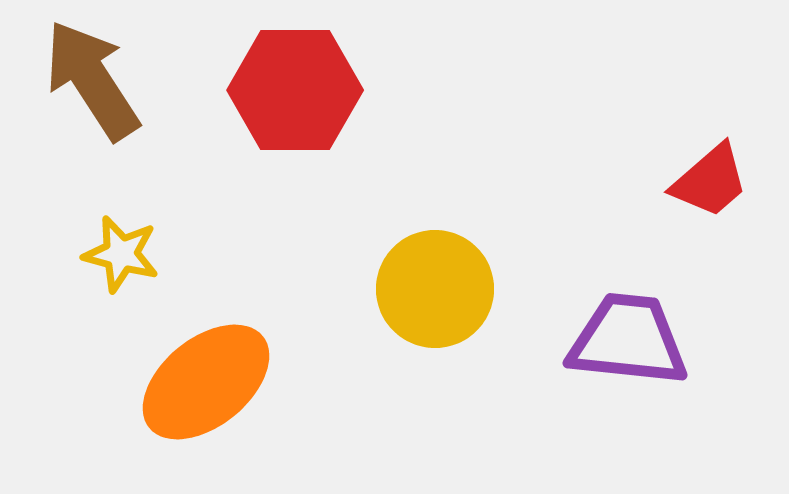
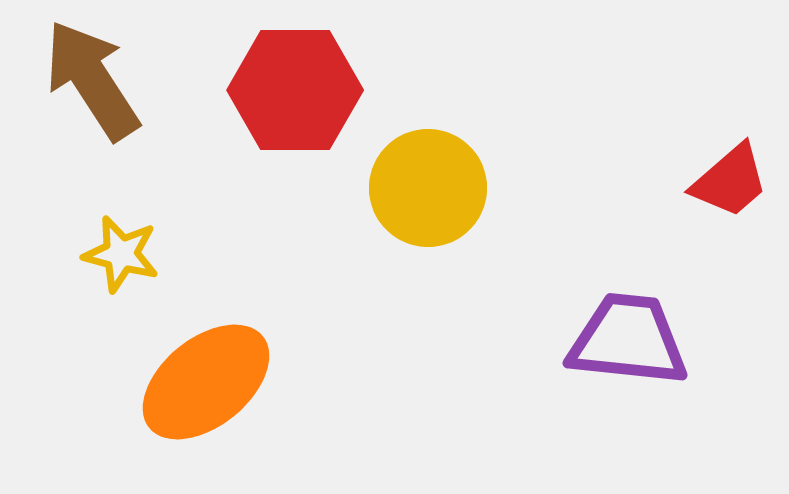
red trapezoid: moved 20 px right
yellow circle: moved 7 px left, 101 px up
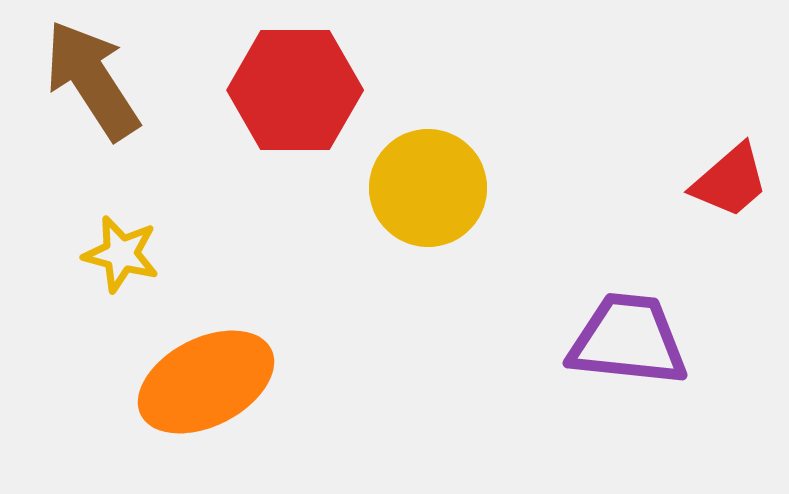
orange ellipse: rotated 12 degrees clockwise
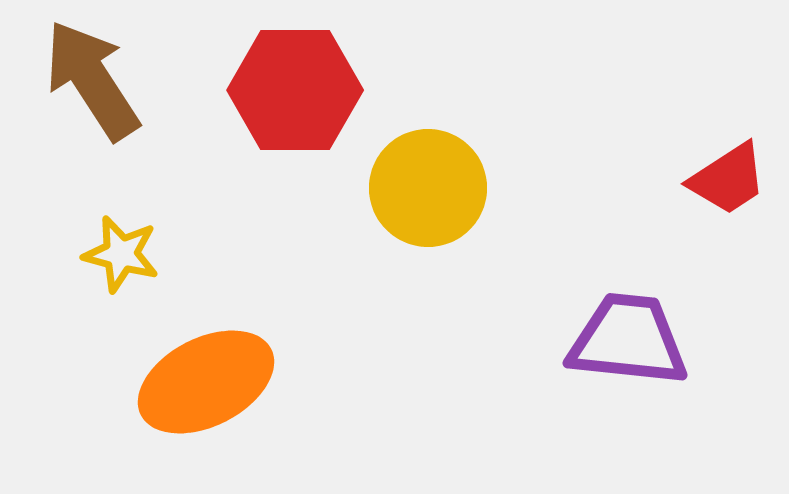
red trapezoid: moved 2 px left, 2 px up; rotated 8 degrees clockwise
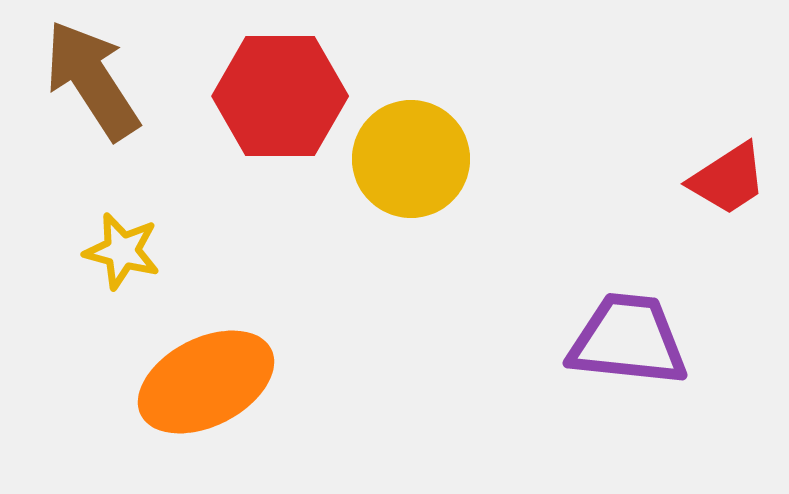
red hexagon: moved 15 px left, 6 px down
yellow circle: moved 17 px left, 29 px up
yellow star: moved 1 px right, 3 px up
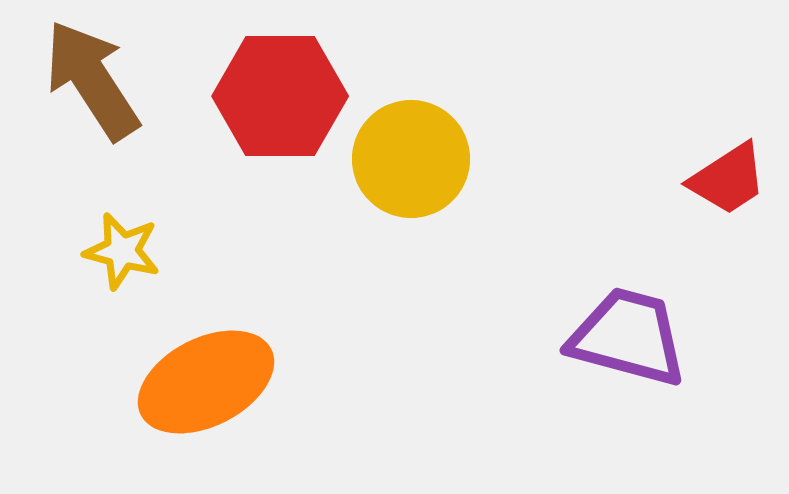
purple trapezoid: moved 3 px up; rotated 9 degrees clockwise
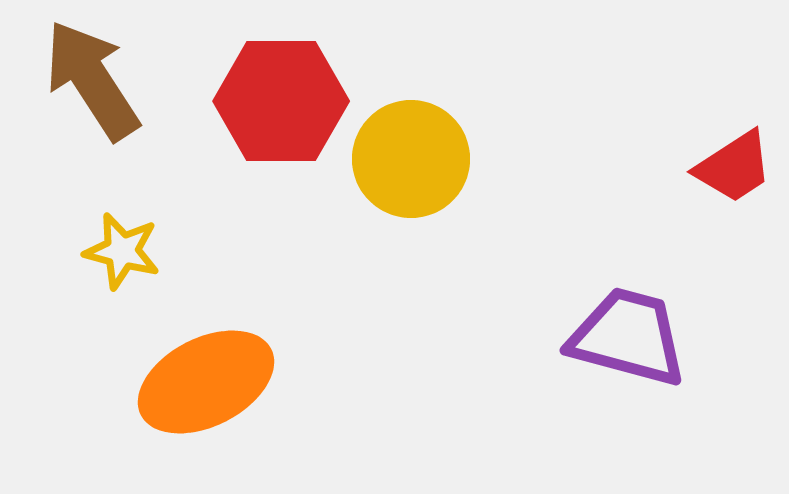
red hexagon: moved 1 px right, 5 px down
red trapezoid: moved 6 px right, 12 px up
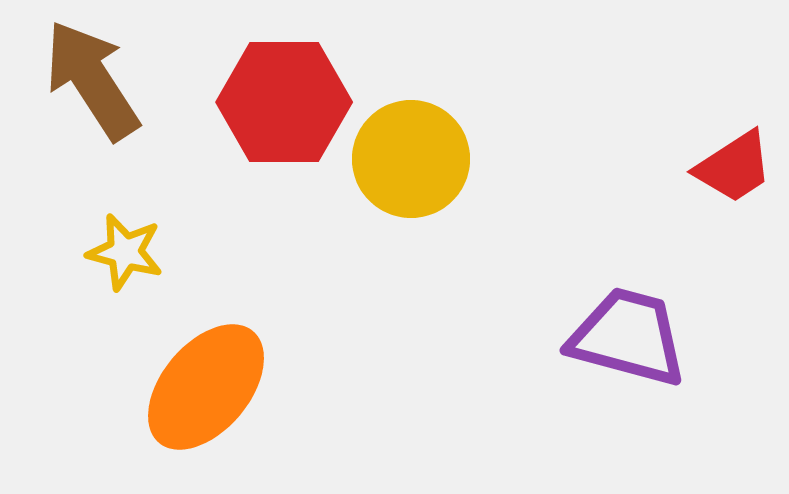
red hexagon: moved 3 px right, 1 px down
yellow star: moved 3 px right, 1 px down
orange ellipse: moved 5 px down; rotated 23 degrees counterclockwise
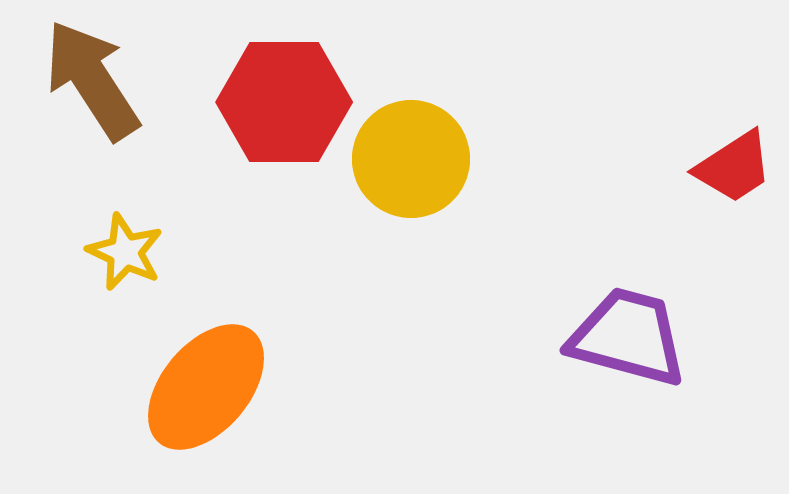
yellow star: rotated 10 degrees clockwise
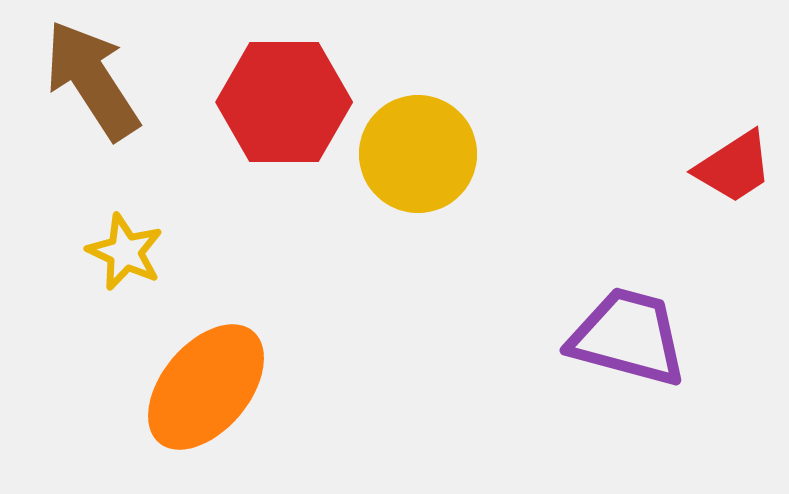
yellow circle: moved 7 px right, 5 px up
